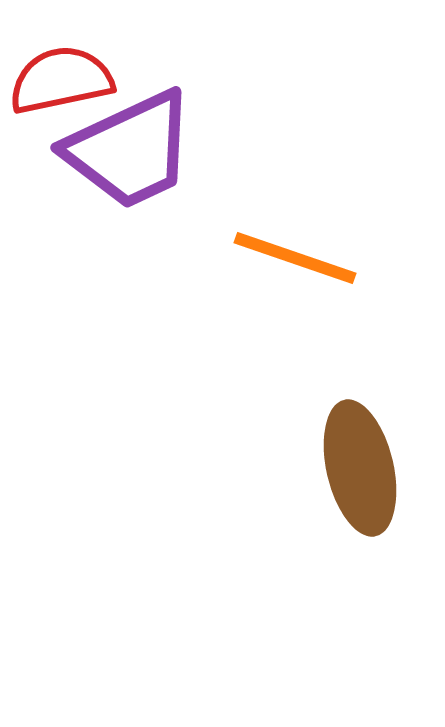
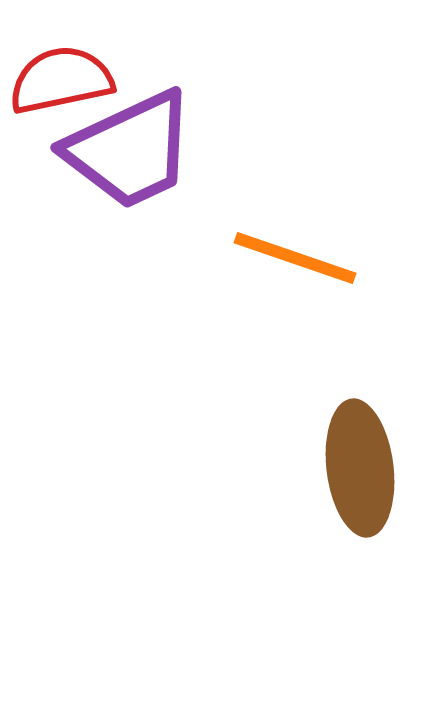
brown ellipse: rotated 6 degrees clockwise
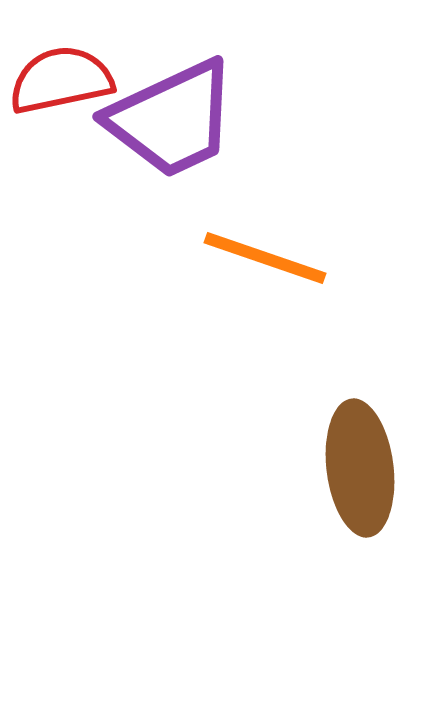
purple trapezoid: moved 42 px right, 31 px up
orange line: moved 30 px left
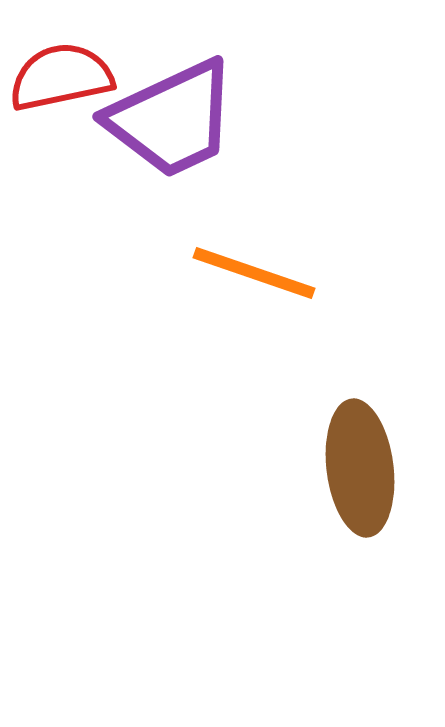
red semicircle: moved 3 px up
orange line: moved 11 px left, 15 px down
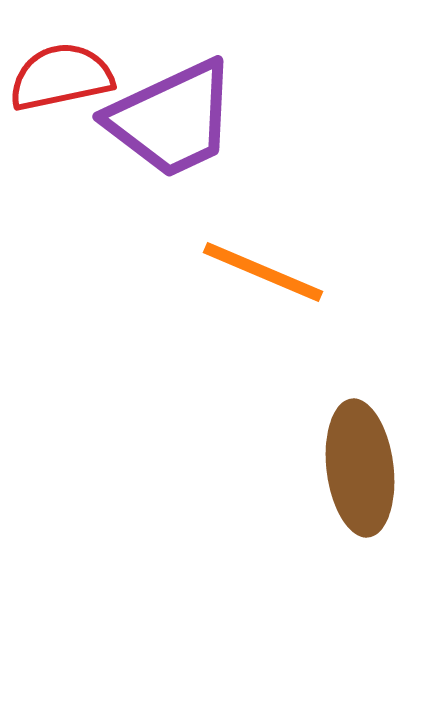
orange line: moved 9 px right, 1 px up; rotated 4 degrees clockwise
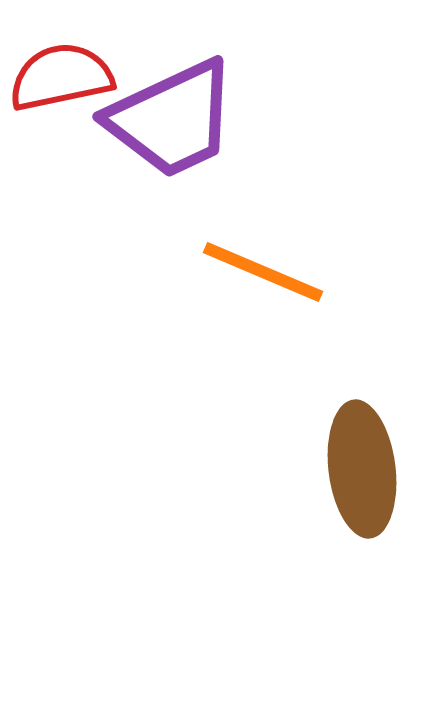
brown ellipse: moved 2 px right, 1 px down
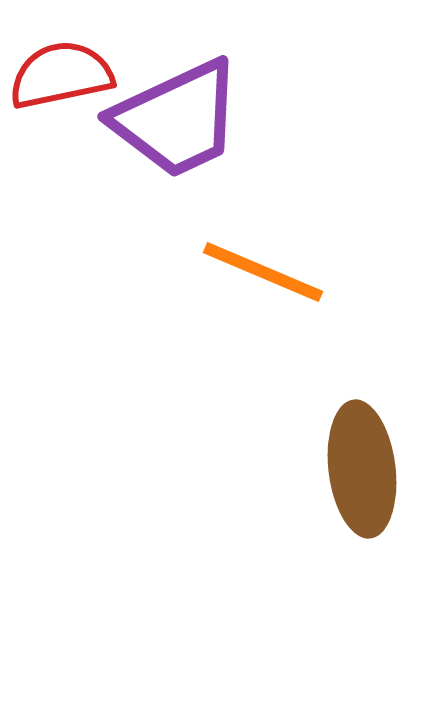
red semicircle: moved 2 px up
purple trapezoid: moved 5 px right
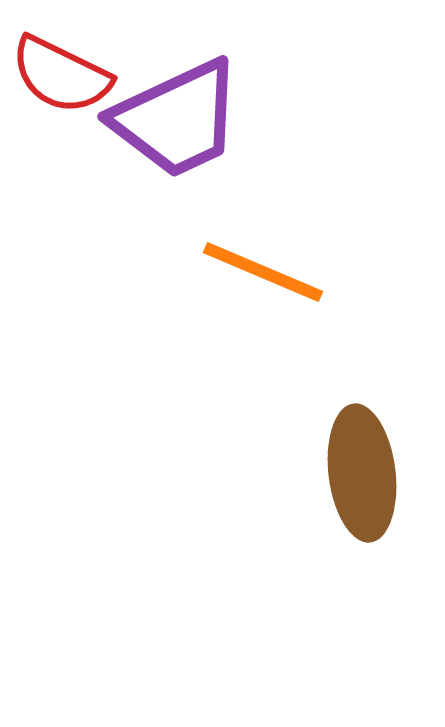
red semicircle: rotated 142 degrees counterclockwise
brown ellipse: moved 4 px down
